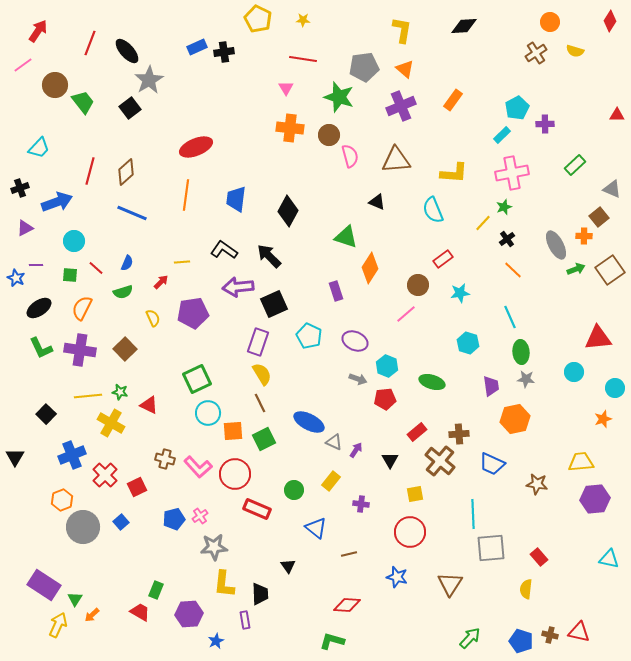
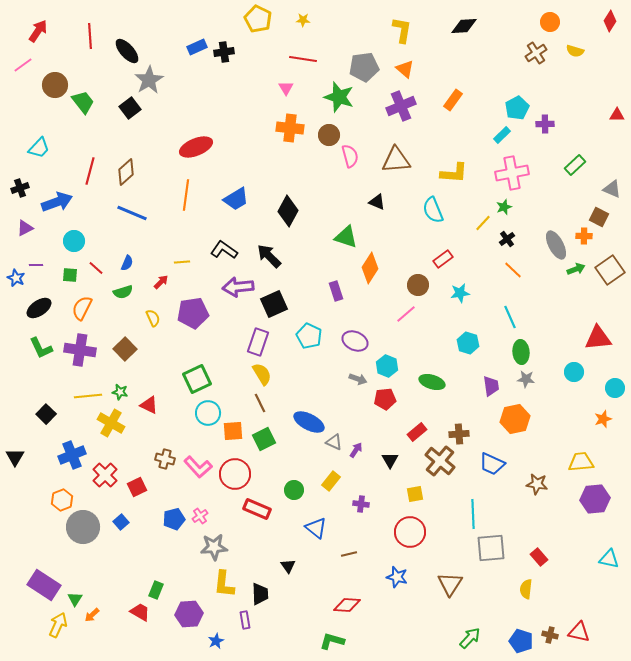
red line at (90, 43): moved 7 px up; rotated 25 degrees counterclockwise
blue trapezoid at (236, 199): rotated 128 degrees counterclockwise
brown square at (599, 217): rotated 24 degrees counterclockwise
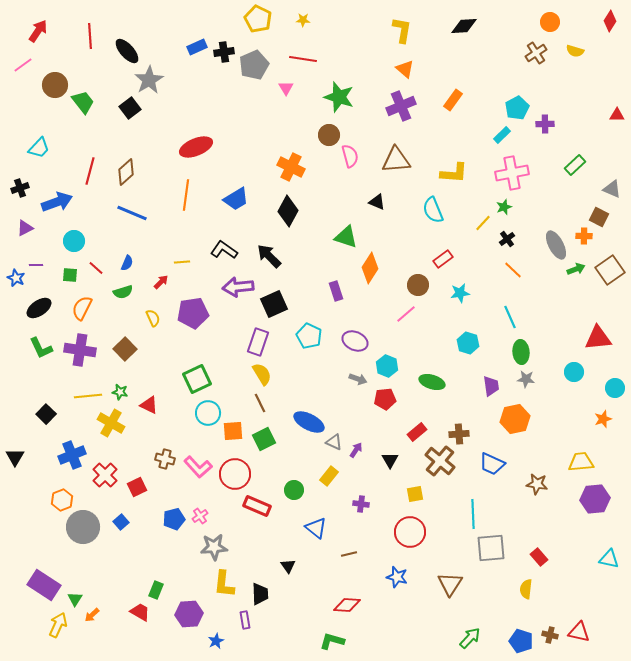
gray pentagon at (364, 67): moved 110 px left, 2 px up; rotated 16 degrees counterclockwise
orange cross at (290, 128): moved 1 px right, 39 px down; rotated 20 degrees clockwise
yellow rectangle at (331, 481): moved 2 px left, 5 px up
red rectangle at (257, 509): moved 3 px up
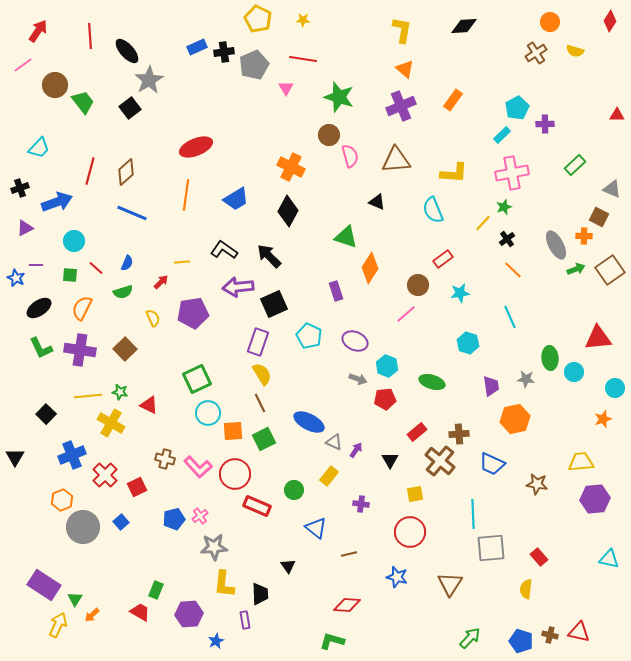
green ellipse at (521, 352): moved 29 px right, 6 px down
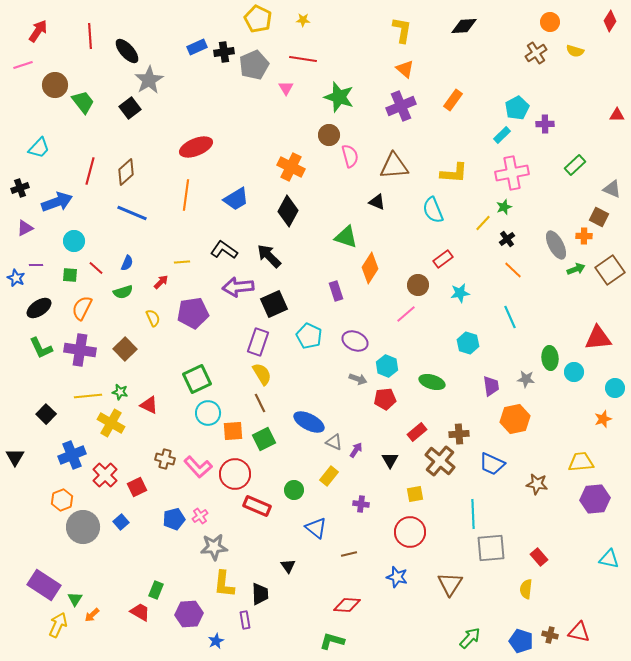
pink line at (23, 65): rotated 18 degrees clockwise
brown triangle at (396, 160): moved 2 px left, 6 px down
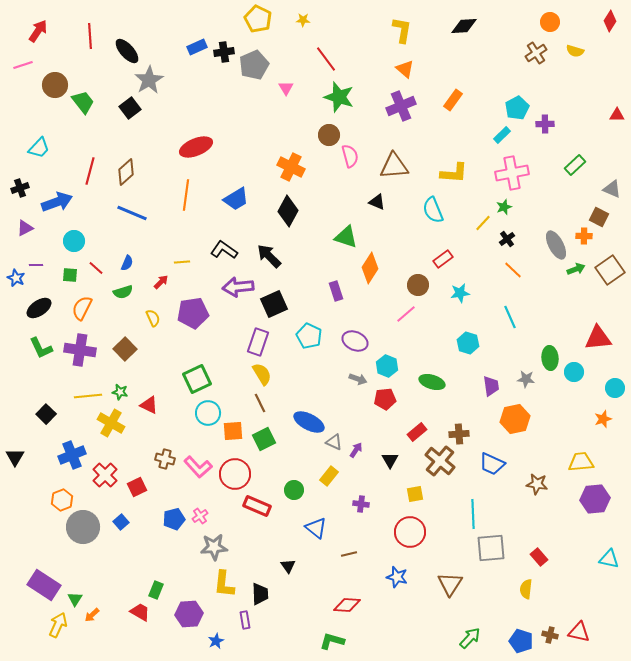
red line at (303, 59): moved 23 px right; rotated 44 degrees clockwise
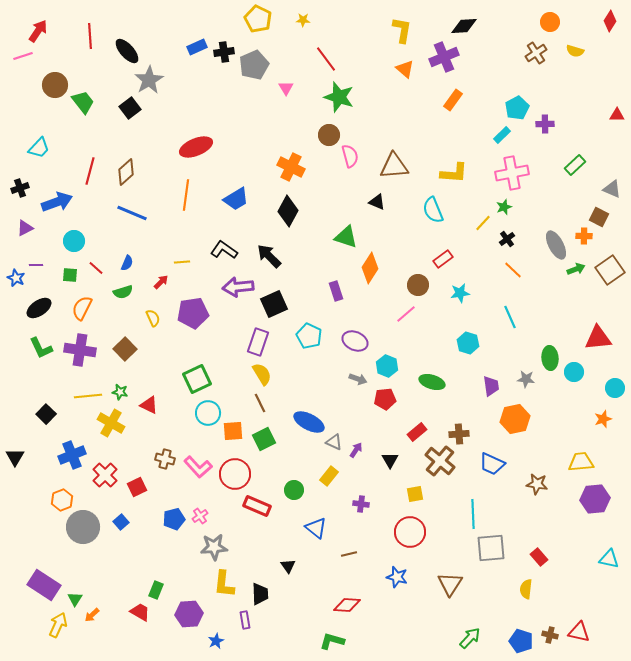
pink line at (23, 65): moved 9 px up
purple cross at (401, 106): moved 43 px right, 49 px up
